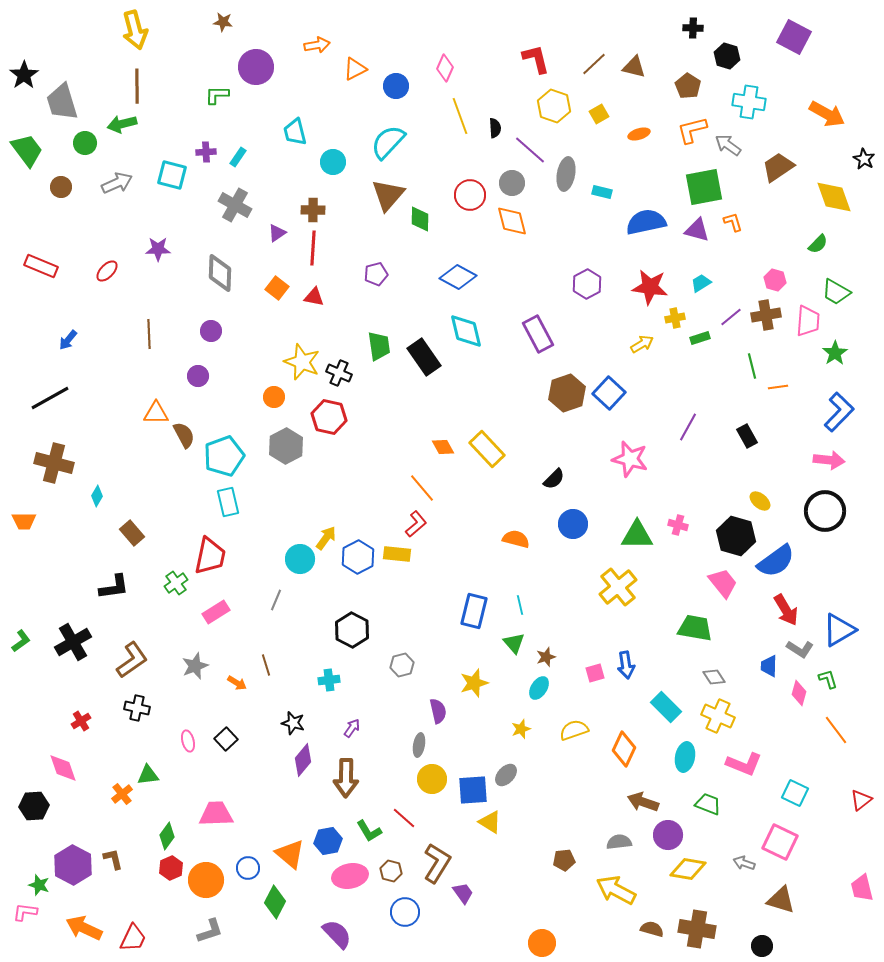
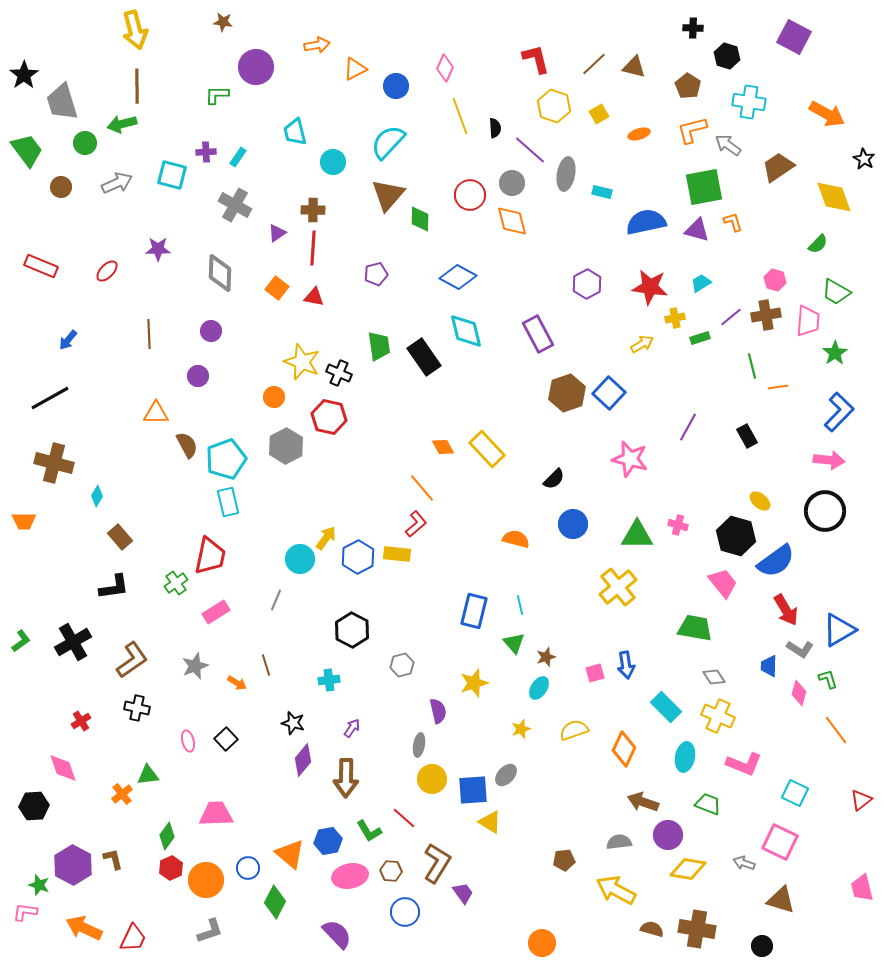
brown semicircle at (184, 435): moved 3 px right, 10 px down
cyan pentagon at (224, 456): moved 2 px right, 3 px down
brown rectangle at (132, 533): moved 12 px left, 4 px down
brown hexagon at (391, 871): rotated 10 degrees counterclockwise
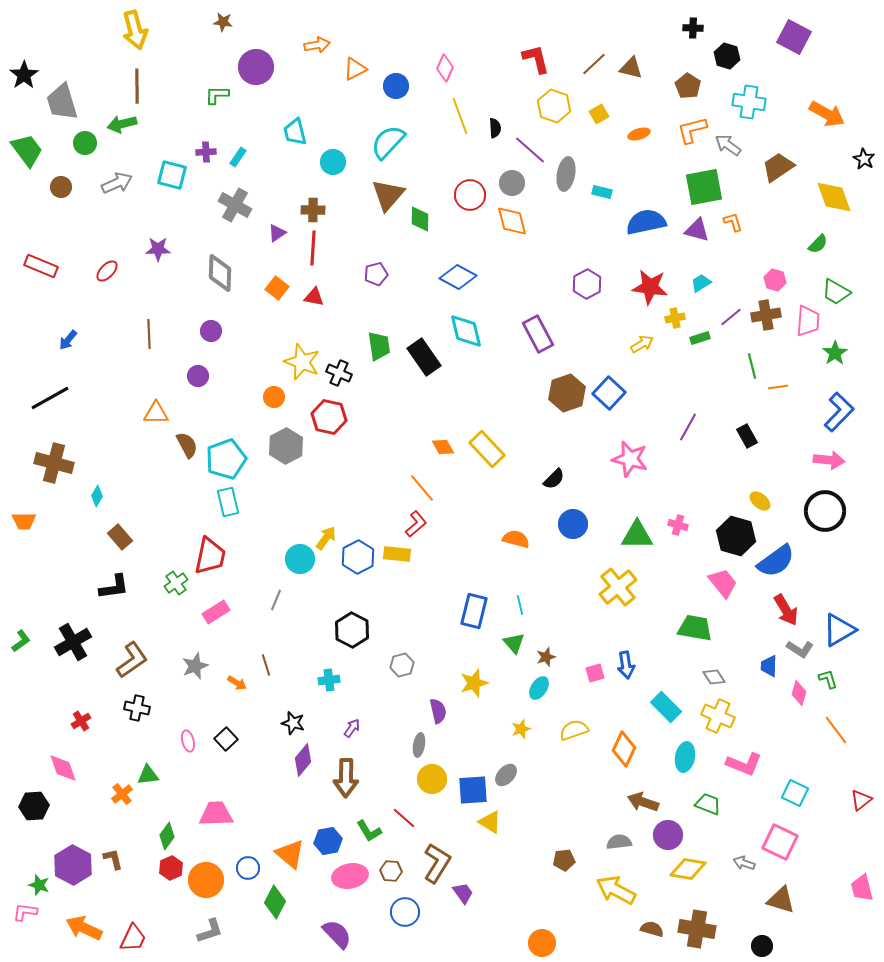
brown triangle at (634, 67): moved 3 px left, 1 px down
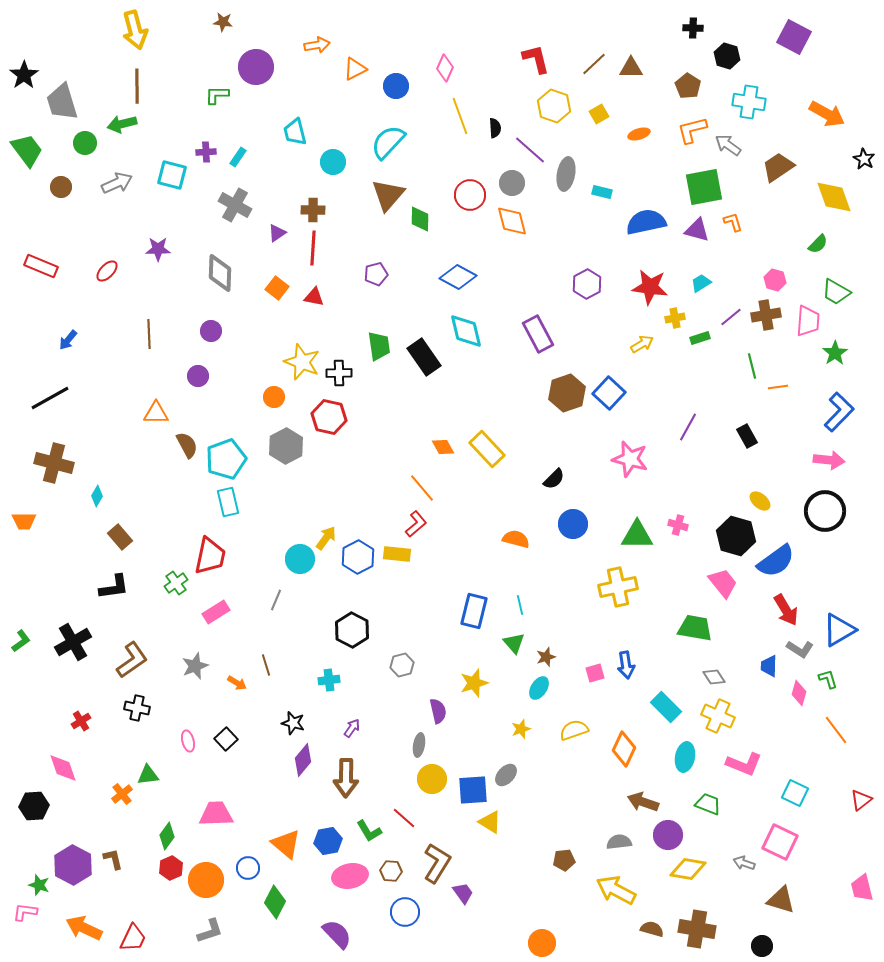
brown triangle at (631, 68): rotated 15 degrees counterclockwise
black cross at (339, 373): rotated 25 degrees counterclockwise
yellow cross at (618, 587): rotated 27 degrees clockwise
orange triangle at (290, 854): moved 4 px left, 10 px up
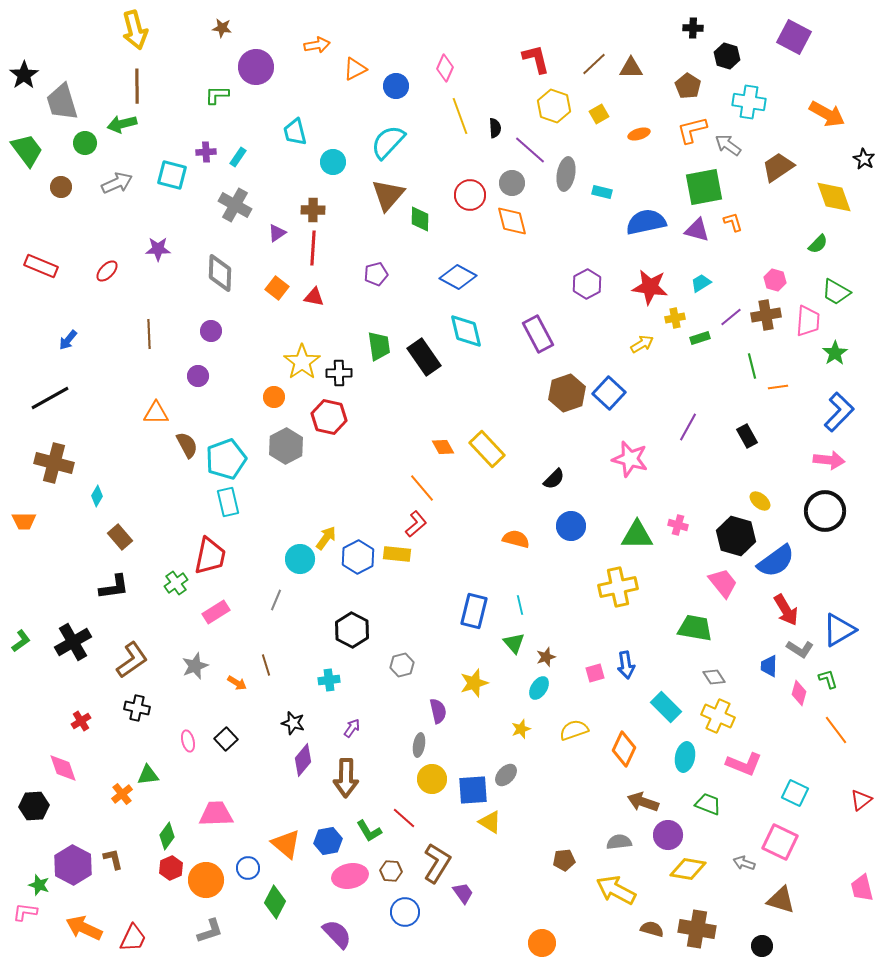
brown star at (223, 22): moved 1 px left, 6 px down
yellow star at (302, 362): rotated 15 degrees clockwise
blue circle at (573, 524): moved 2 px left, 2 px down
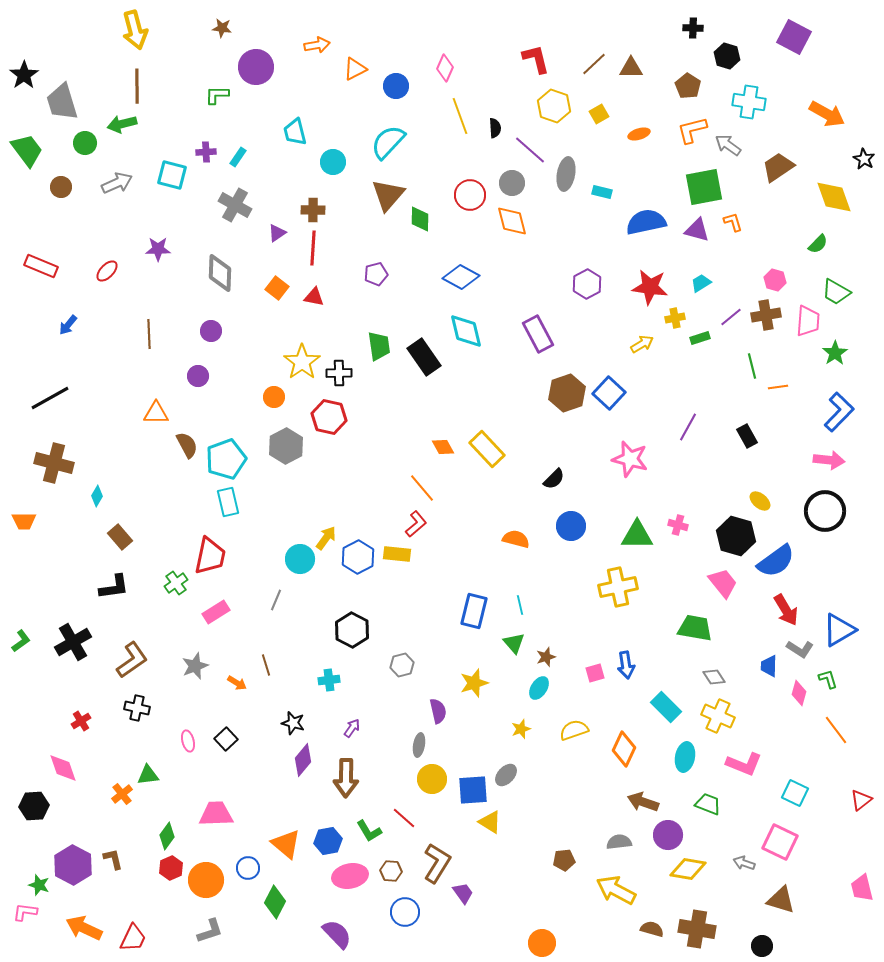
blue diamond at (458, 277): moved 3 px right
blue arrow at (68, 340): moved 15 px up
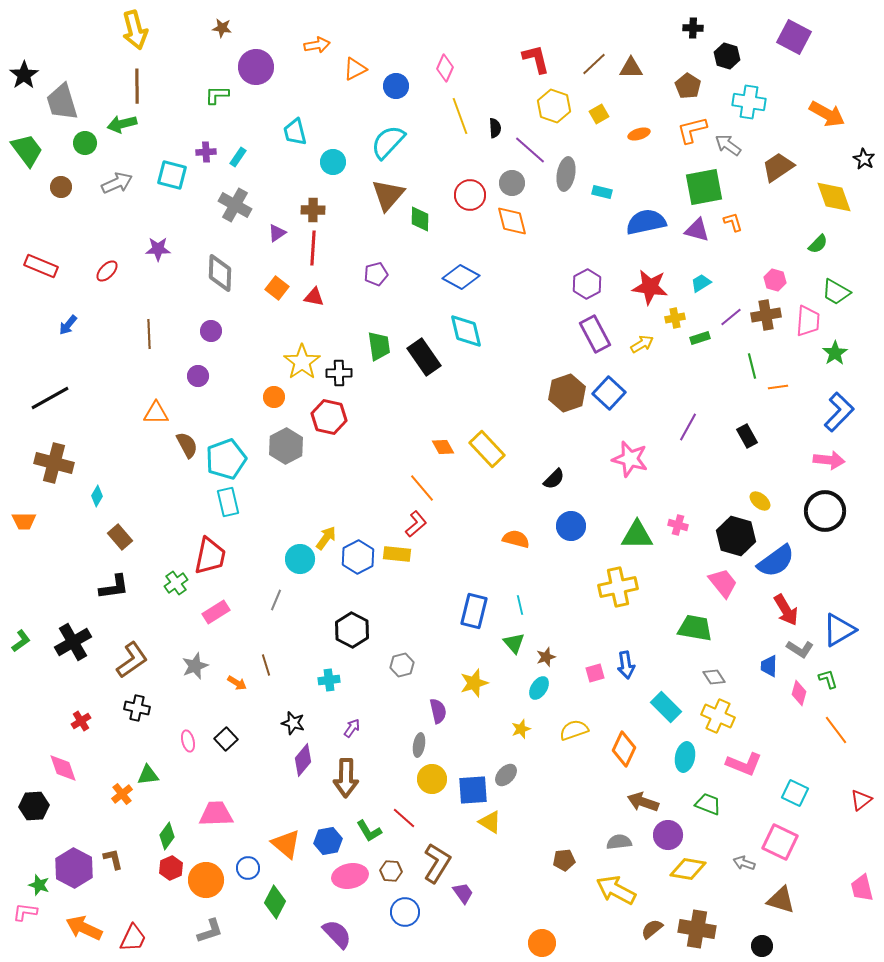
purple rectangle at (538, 334): moved 57 px right
purple hexagon at (73, 865): moved 1 px right, 3 px down
brown semicircle at (652, 929): rotated 55 degrees counterclockwise
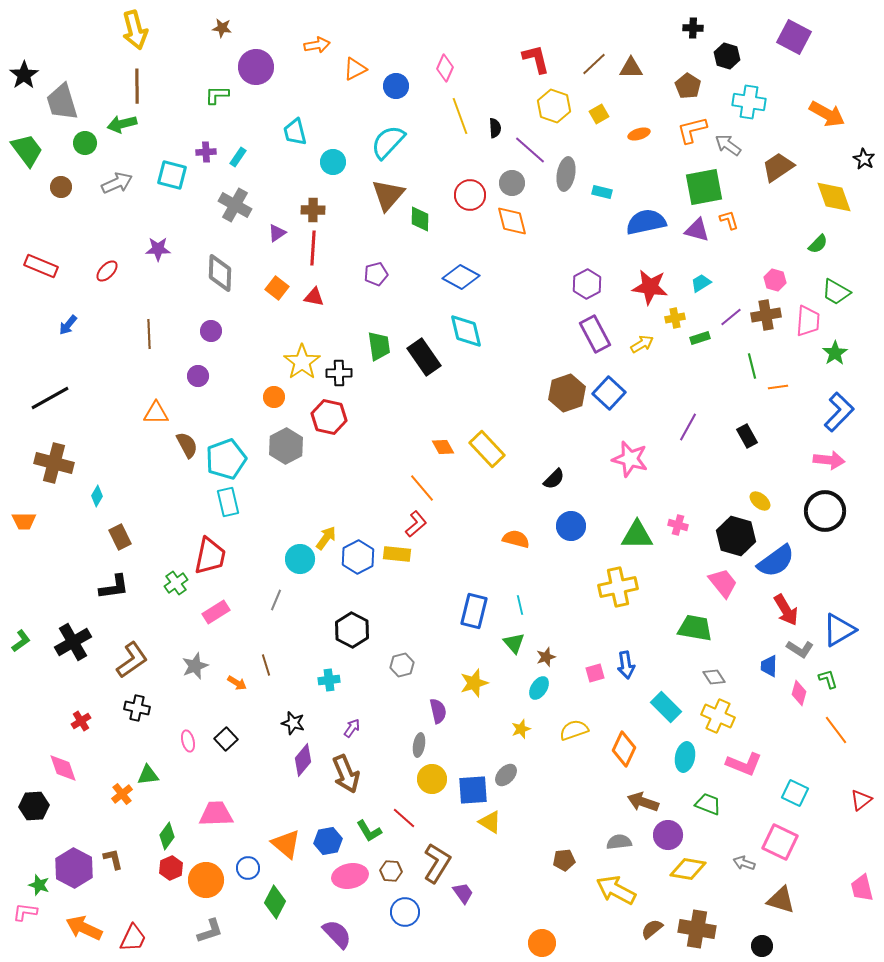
orange L-shape at (733, 222): moved 4 px left, 2 px up
brown rectangle at (120, 537): rotated 15 degrees clockwise
brown arrow at (346, 778): moved 4 px up; rotated 24 degrees counterclockwise
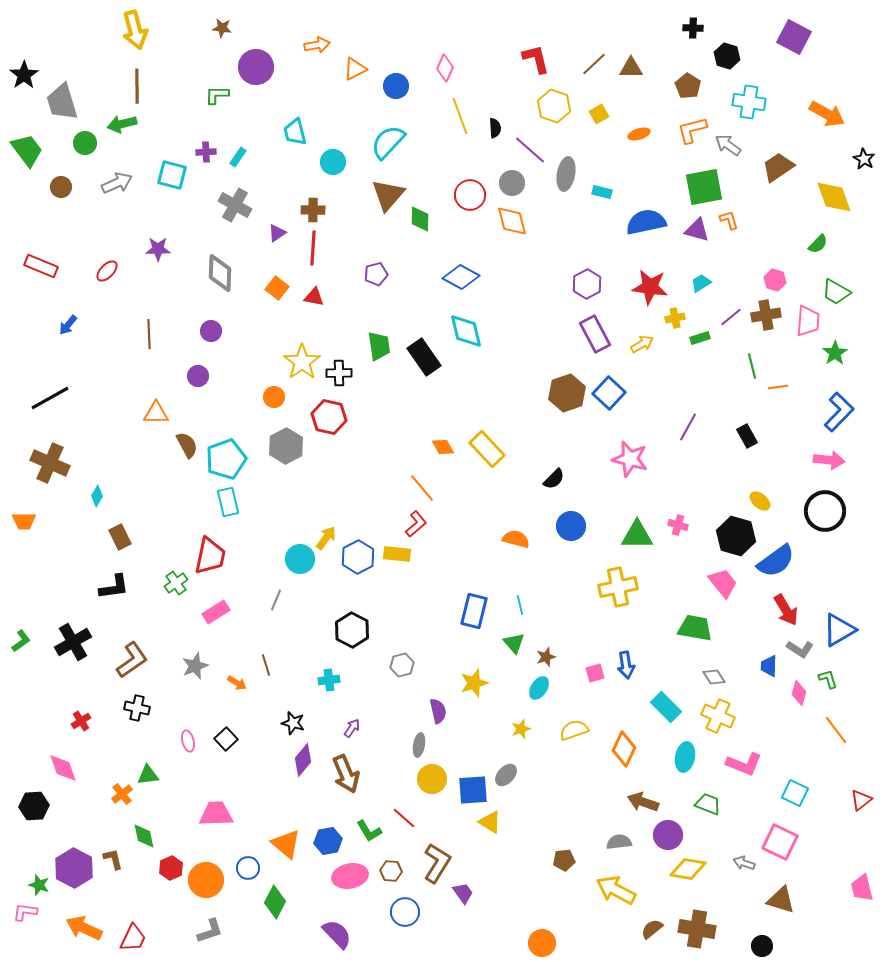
brown cross at (54, 463): moved 4 px left; rotated 9 degrees clockwise
green diamond at (167, 836): moved 23 px left; rotated 48 degrees counterclockwise
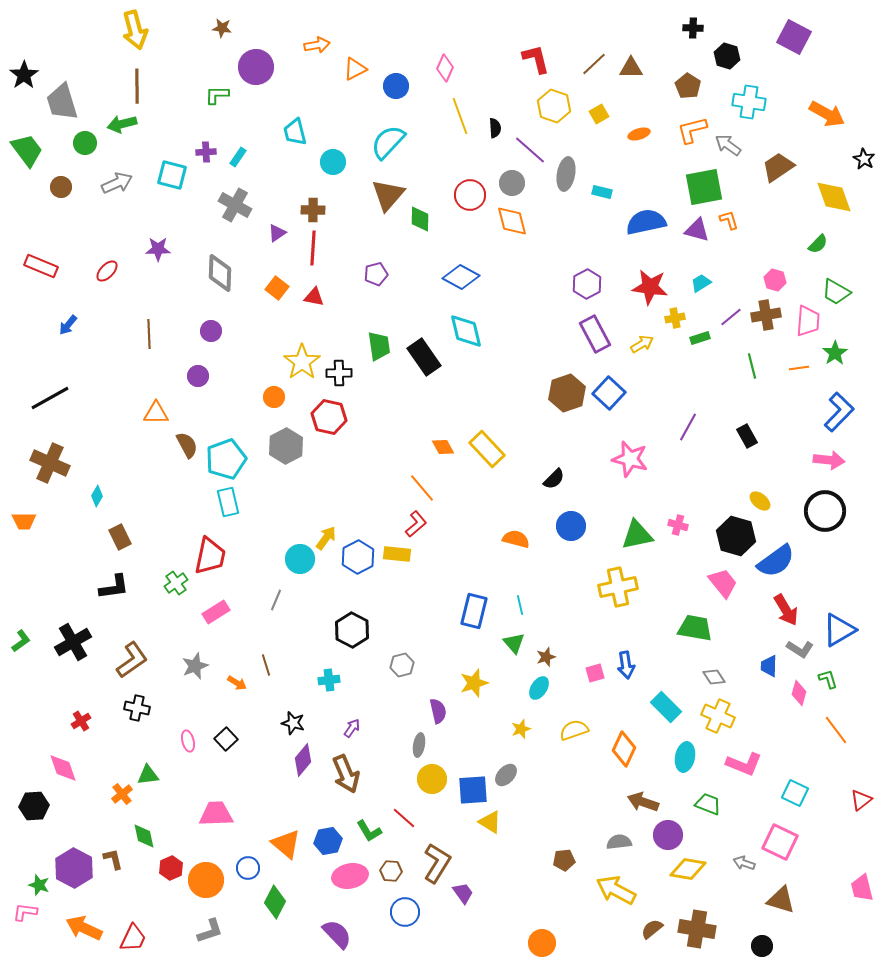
orange line at (778, 387): moved 21 px right, 19 px up
green triangle at (637, 535): rotated 12 degrees counterclockwise
